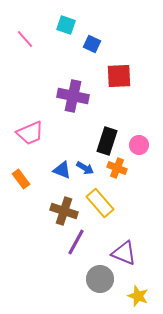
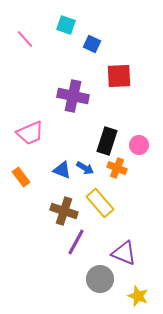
orange rectangle: moved 2 px up
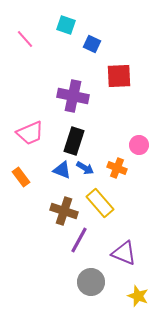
black rectangle: moved 33 px left
purple line: moved 3 px right, 2 px up
gray circle: moved 9 px left, 3 px down
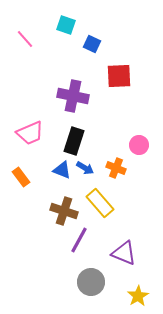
orange cross: moved 1 px left
yellow star: rotated 20 degrees clockwise
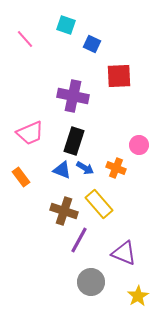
yellow rectangle: moved 1 px left, 1 px down
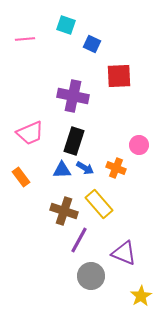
pink line: rotated 54 degrees counterclockwise
blue triangle: rotated 24 degrees counterclockwise
gray circle: moved 6 px up
yellow star: moved 3 px right
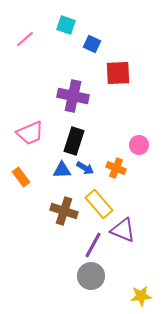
pink line: rotated 36 degrees counterclockwise
red square: moved 1 px left, 3 px up
purple line: moved 14 px right, 5 px down
purple triangle: moved 1 px left, 23 px up
yellow star: rotated 25 degrees clockwise
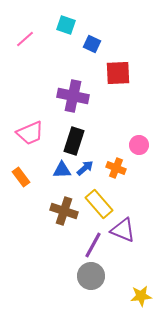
blue arrow: rotated 72 degrees counterclockwise
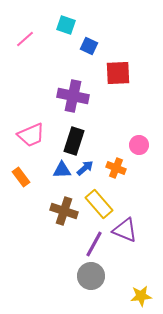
blue square: moved 3 px left, 2 px down
pink trapezoid: moved 1 px right, 2 px down
purple triangle: moved 2 px right
purple line: moved 1 px right, 1 px up
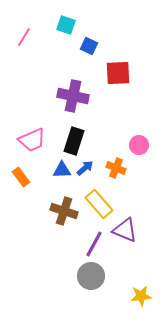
pink line: moved 1 px left, 2 px up; rotated 18 degrees counterclockwise
pink trapezoid: moved 1 px right, 5 px down
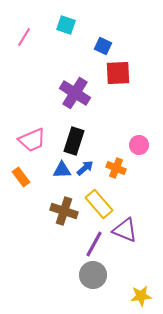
blue square: moved 14 px right
purple cross: moved 2 px right, 3 px up; rotated 20 degrees clockwise
gray circle: moved 2 px right, 1 px up
